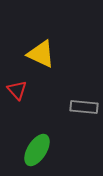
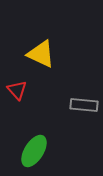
gray rectangle: moved 2 px up
green ellipse: moved 3 px left, 1 px down
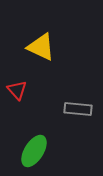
yellow triangle: moved 7 px up
gray rectangle: moved 6 px left, 4 px down
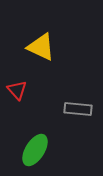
green ellipse: moved 1 px right, 1 px up
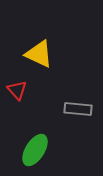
yellow triangle: moved 2 px left, 7 px down
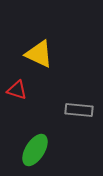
red triangle: rotated 30 degrees counterclockwise
gray rectangle: moved 1 px right, 1 px down
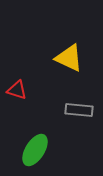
yellow triangle: moved 30 px right, 4 px down
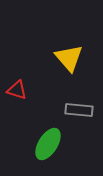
yellow triangle: rotated 24 degrees clockwise
green ellipse: moved 13 px right, 6 px up
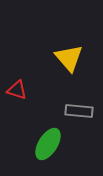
gray rectangle: moved 1 px down
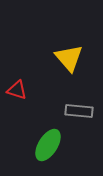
green ellipse: moved 1 px down
